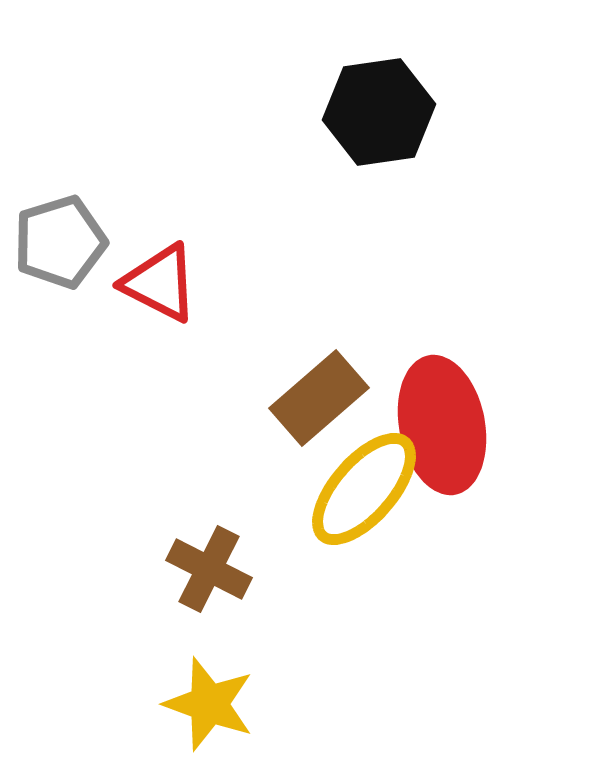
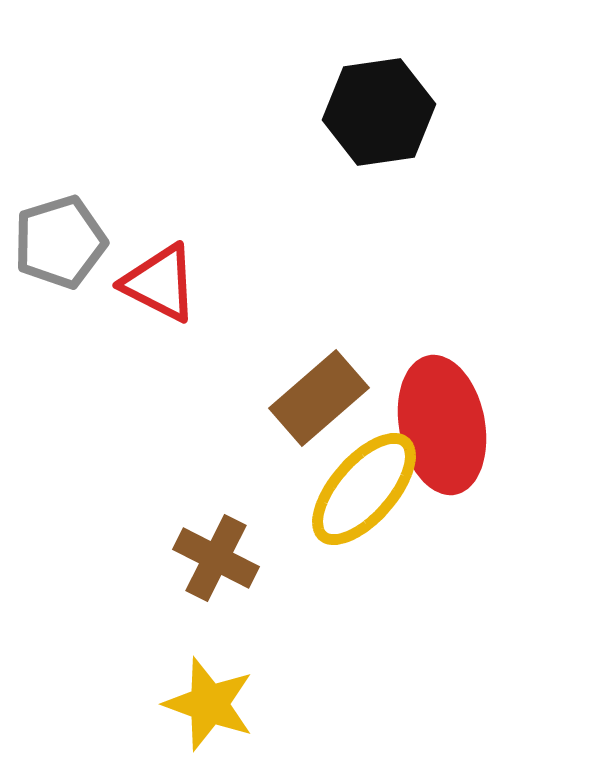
brown cross: moved 7 px right, 11 px up
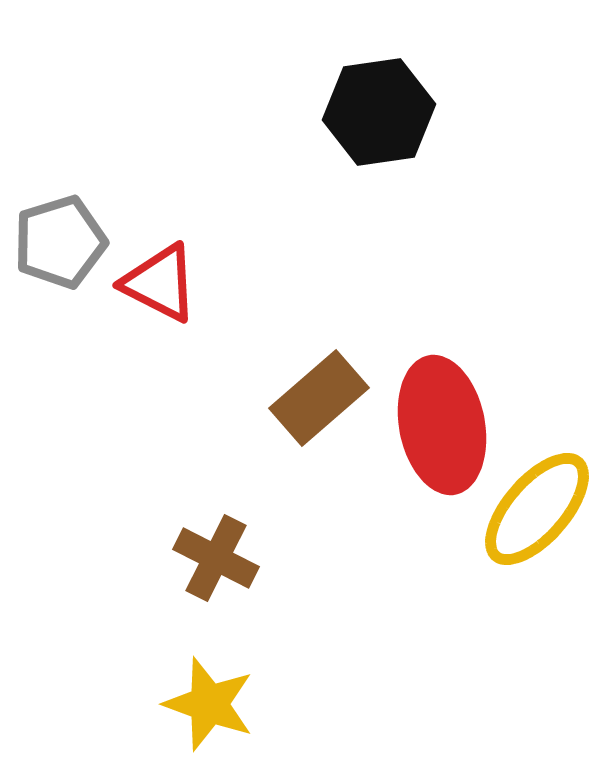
yellow ellipse: moved 173 px right, 20 px down
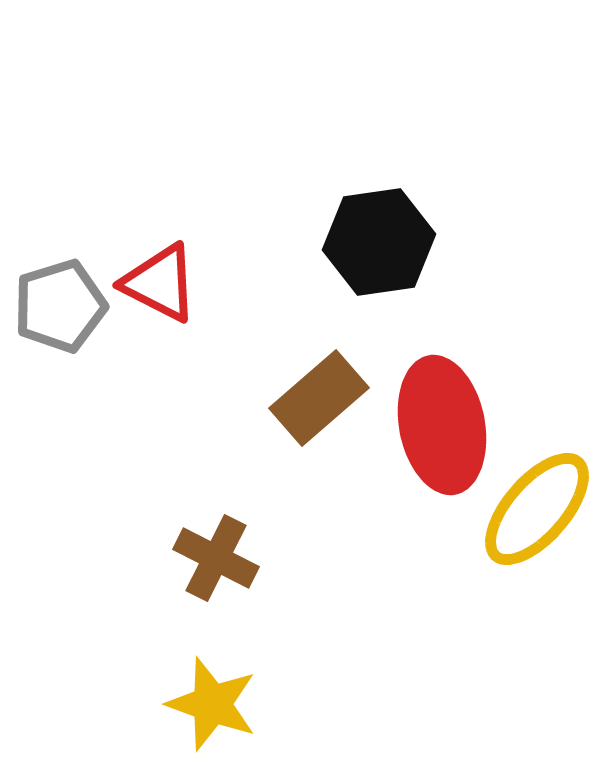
black hexagon: moved 130 px down
gray pentagon: moved 64 px down
yellow star: moved 3 px right
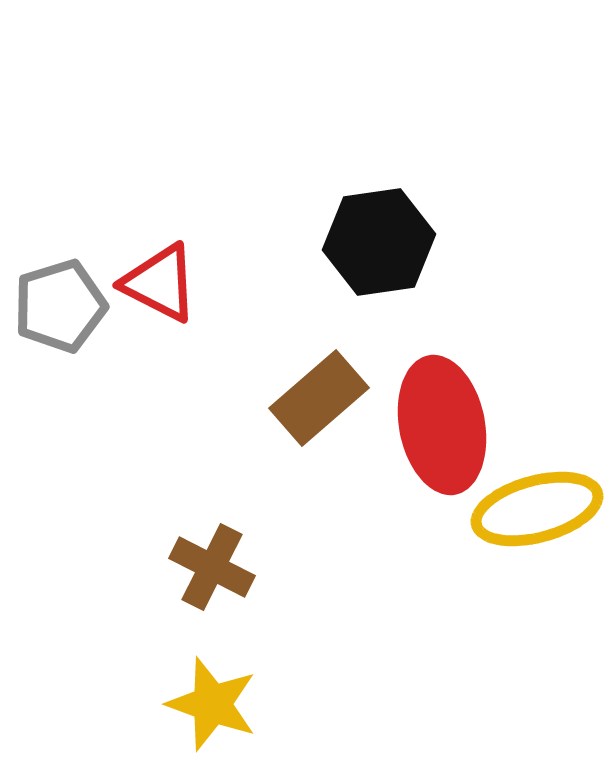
yellow ellipse: rotated 34 degrees clockwise
brown cross: moved 4 px left, 9 px down
